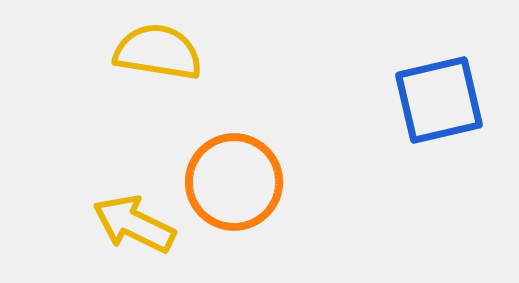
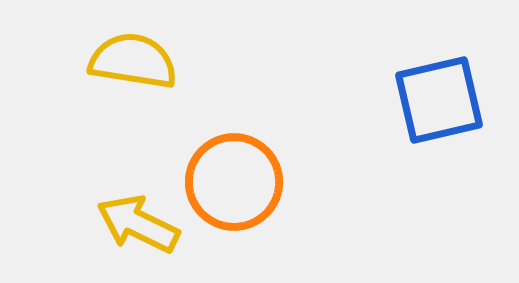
yellow semicircle: moved 25 px left, 9 px down
yellow arrow: moved 4 px right
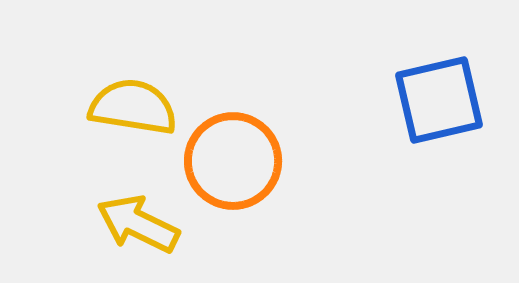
yellow semicircle: moved 46 px down
orange circle: moved 1 px left, 21 px up
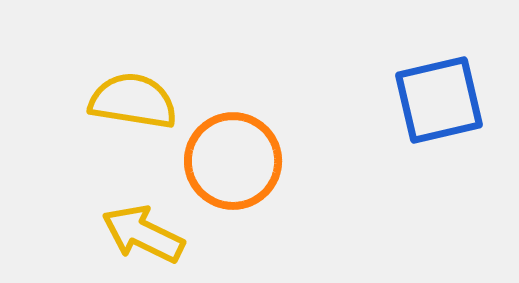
yellow semicircle: moved 6 px up
yellow arrow: moved 5 px right, 10 px down
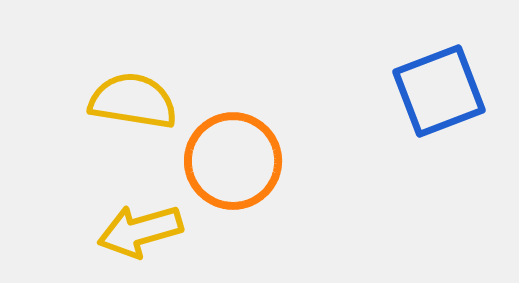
blue square: moved 9 px up; rotated 8 degrees counterclockwise
yellow arrow: moved 3 px left, 3 px up; rotated 42 degrees counterclockwise
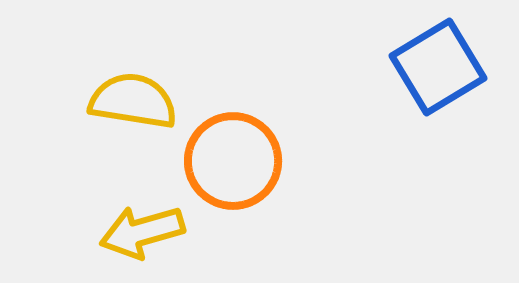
blue square: moved 1 px left, 24 px up; rotated 10 degrees counterclockwise
yellow arrow: moved 2 px right, 1 px down
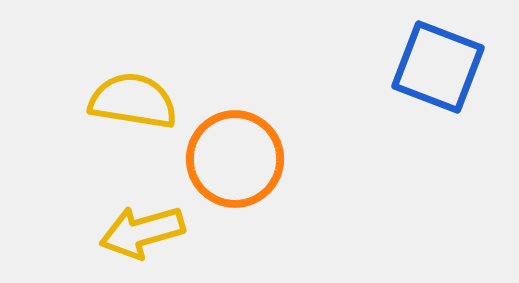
blue square: rotated 38 degrees counterclockwise
orange circle: moved 2 px right, 2 px up
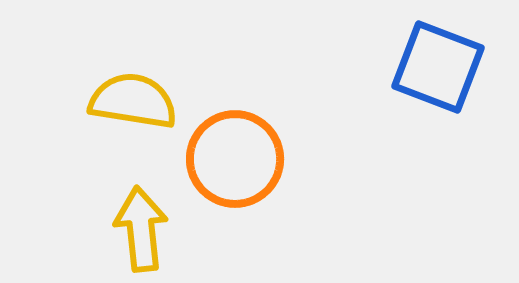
yellow arrow: moved 1 px left, 3 px up; rotated 100 degrees clockwise
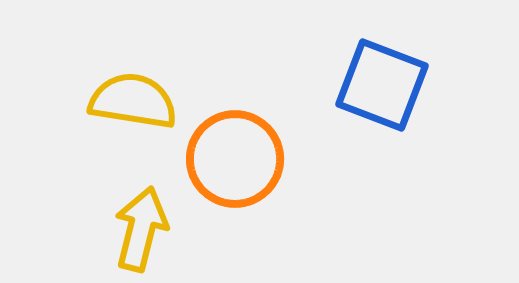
blue square: moved 56 px left, 18 px down
yellow arrow: rotated 20 degrees clockwise
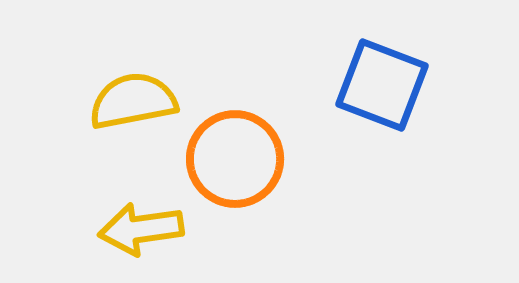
yellow semicircle: rotated 20 degrees counterclockwise
yellow arrow: rotated 112 degrees counterclockwise
